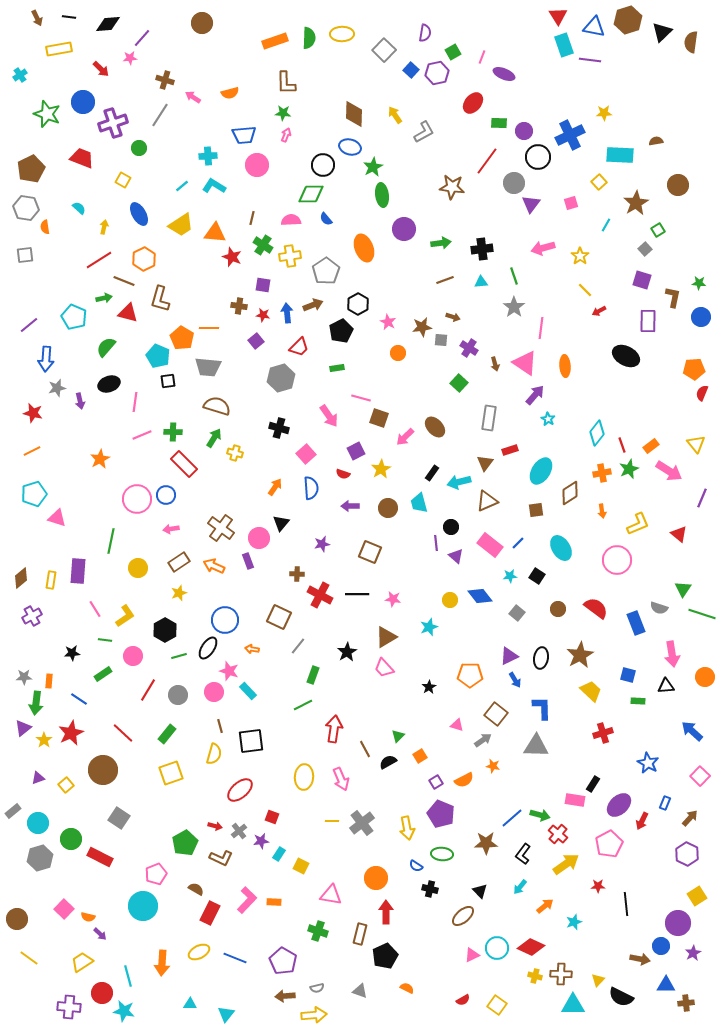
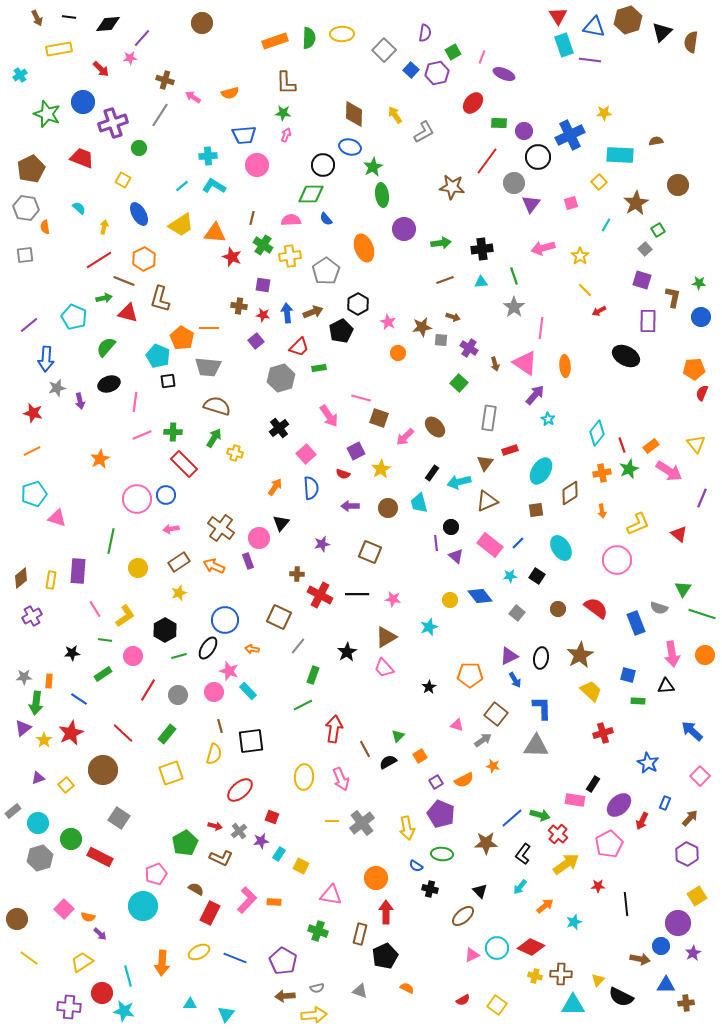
brown arrow at (313, 305): moved 7 px down
green rectangle at (337, 368): moved 18 px left
black cross at (279, 428): rotated 36 degrees clockwise
orange circle at (705, 677): moved 22 px up
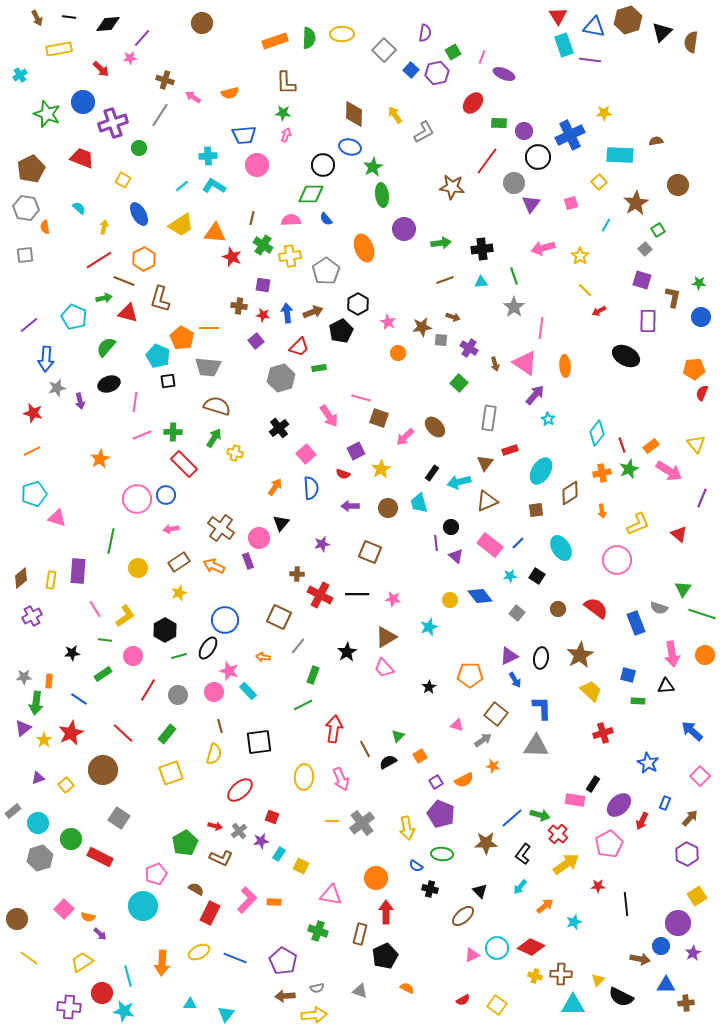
orange arrow at (252, 649): moved 11 px right, 8 px down
black square at (251, 741): moved 8 px right, 1 px down
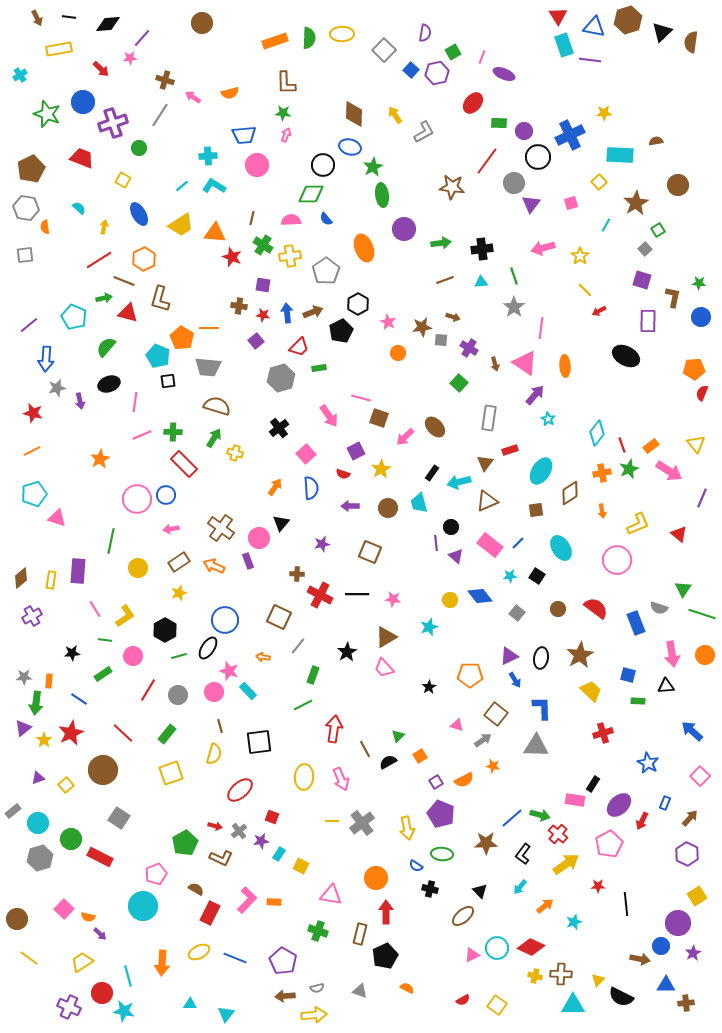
purple cross at (69, 1007): rotated 20 degrees clockwise
